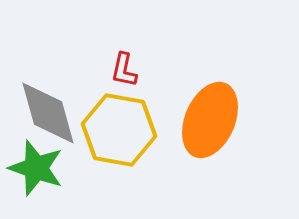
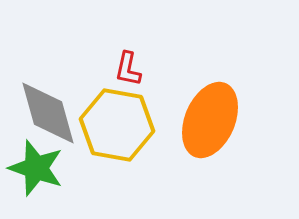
red L-shape: moved 4 px right, 1 px up
yellow hexagon: moved 2 px left, 5 px up
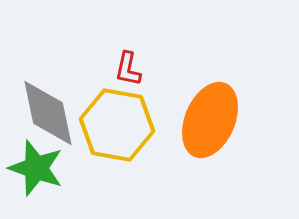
gray diamond: rotated 4 degrees clockwise
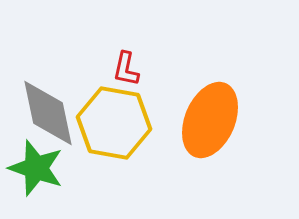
red L-shape: moved 2 px left
yellow hexagon: moved 3 px left, 2 px up
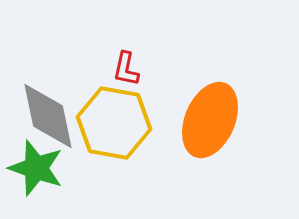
gray diamond: moved 3 px down
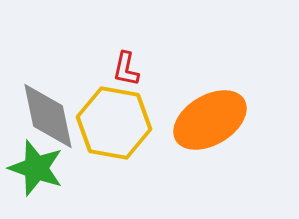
orange ellipse: rotated 36 degrees clockwise
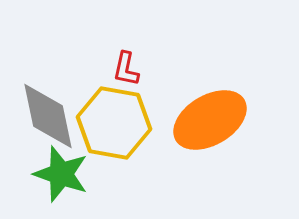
green star: moved 25 px right, 6 px down
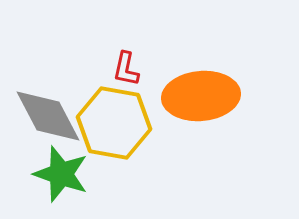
gray diamond: rotated 16 degrees counterclockwise
orange ellipse: moved 9 px left, 24 px up; rotated 26 degrees clockwise
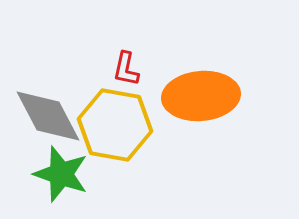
yellow hexagon: moved 1 px right, 2 px down
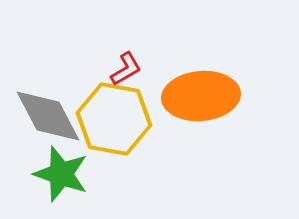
red L-shape: rotated 132 degrees counterclockwise
yellow hexagon: moved 1 px left, 6 px up
